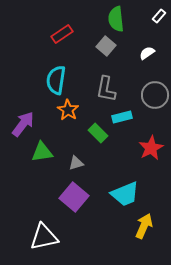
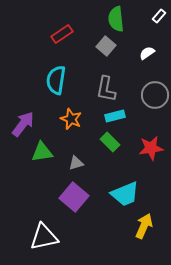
orange star: moved 3 px right, 9 px down; rotated 10 degrees counterclockwise
cyan rectangle: moved 7 px left, 1 px up
green rectangle: moved 12 px right, 9 px down
red star: rotated 20 degrees clockwise
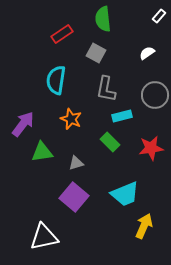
green semicircle: moved 13 px left
gray square: moved 10 px left, 7 px down; rotated 12 degrees counterclockwise
cyan rectangle: moved 7 px right
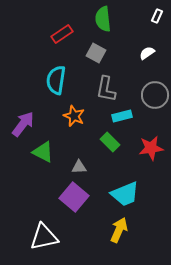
white rectangle: moved 2 px left; rotated 16 degrees counterclockwise
orange star: moved 3 px right, 3 px up
green triangle: moved 1 px right; rotated 35 degrees clockwise
gray triangle: moved 3 px right, 4 px down; rotated 14 degrees clockwise
yellow arrow: moved 25 px left, 4 px down
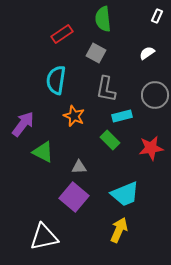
green rectangle: moved 2 px up
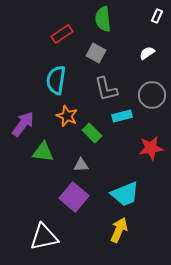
gray L-shape: rotated 24 degrees counterclockwise
gray circle: moved 3 px left
orange star: moved 7 px left
green rectangle: moved 18 px left, 7 px up
green triangle: rotated 20 degrees counterclockwise
gray triangle: moved 2 px right, 2 px up
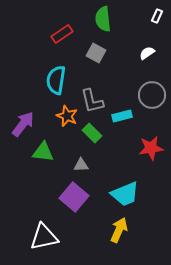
gray L-shape: moved 14 px left, 12 px down
